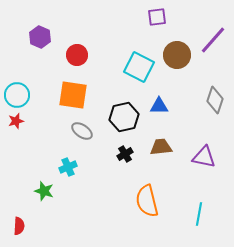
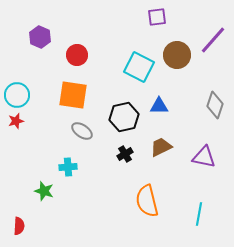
gray diamond: moved 5 px down
brown trapezoid: rotated 20 degrees counterclockwise
cyan cross: rotated 18 degrees clockwise
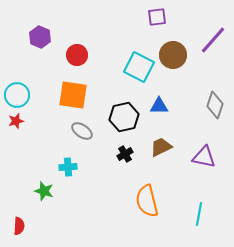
brown circle: moved 4 px left
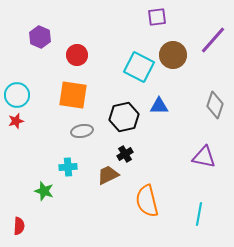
gray ellipse: rotated 45 degrees counterclockwise
brown trapezoid: moved 53 px left, 28 px down
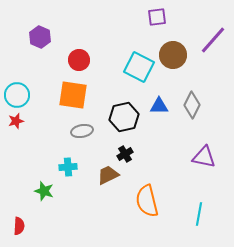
red circle: moved 2 px right, 5 px down
gray diamond: moved 23 px left; rotated 8 degrees clockwise
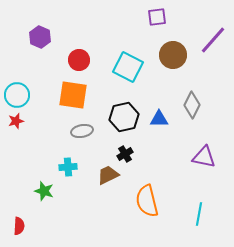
cyan square: moved 11 px left
blue triangle: moved 13 px down
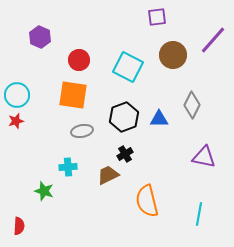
black hexagon: rotated 8 degrees counterclockwise
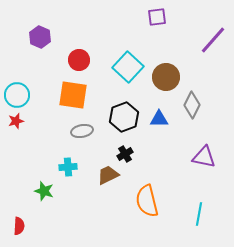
brown circle: moved 7 px left, 22 px down
cyan square: rotated 16 degrees clockwise
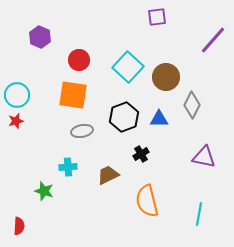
black cross: moved 16 px right
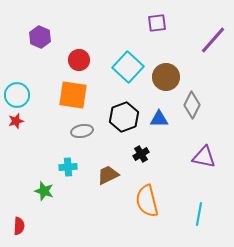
purple square: moved 6 px down
